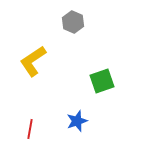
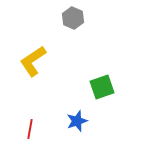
gray hexagon: moved 4 px up
green square: moved 6 px down
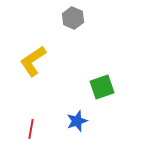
red line: moved 1 px right
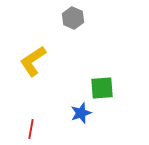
green square: moved 1 px down; rotated 15 degrees clockwise
blue star: moved 4 px right, 8 px up
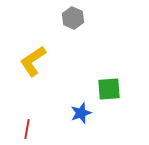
green square: moved 7 px right, 1 px down
red line: moved 4 px left
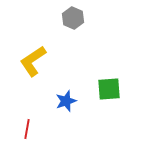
blue star: moved 15 px left, 12 px up
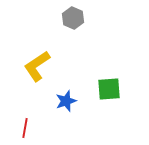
yellow L-shape: moved 4 px right, 5 px down
red line: moved 2 px left, 1 px up
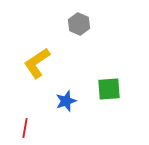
gray hexagon: moved 6 px right, 6 px down
yellow L-shape: moved 3 px up
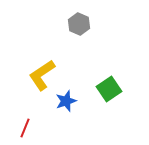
yellow L-shape: moved 5 px right, 12 px down
green square: rotated 30 degrees counterclockwise
red line: rotated 12 degrees clockwise
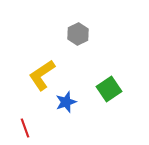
gray hexagon: moved 1 px left, 10 px down; rotated 10 degrees clockwise
blue star: moved 1 px down
red line: rotated 42 degrees counterclockwise
